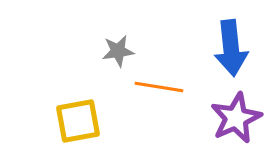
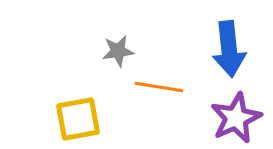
blue arrow: moved 2 px left, 1 px down
yellow square: moved 2 px up
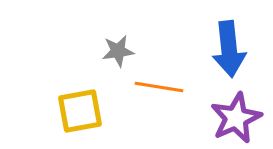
yellow square: moved 2 px right, 8 px up
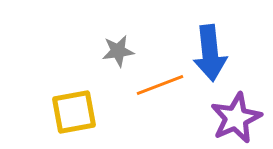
blue arrow: moved 19 px left, 4 px down
orange line: moved 1 px right, 2 px up; rotated 30 degrees counterclockwise
yellow square: moved 6 px left, 1 px down
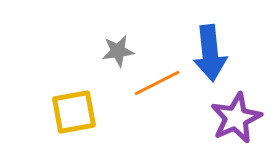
orange line: moved 3 px left, 2 px up; rotated 6 degrees counterclockwise
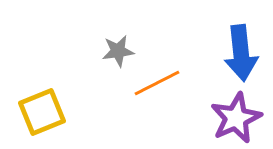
blue arrow: moved 31 px right
yellow square: moved 32 px left; rotated 12 degrees counterclockwise
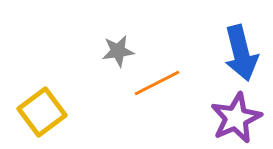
blue arrow: rotated 8 degrees counterclockwise
yellow square: rotated 15 degrees counterclockwise
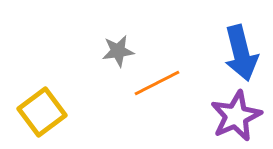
purple star: moved 2 px up
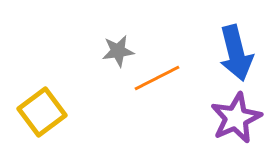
blue arrow: moved 5 px left
orange line: moved 5 px up
purple star: moved 2 px down
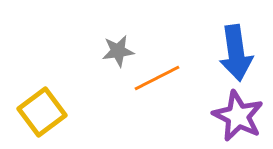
blue arrow: rotated 6 degrees clockwise
purple star: moved 2 px right, 2 px up; rotated 21 degrees counterclockwise
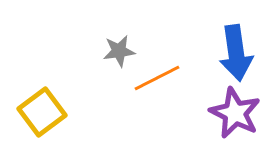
gray star: moved 1 px right
purple star: moved 3 px left, 3 px up
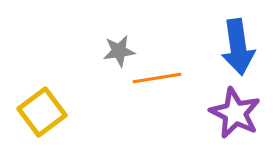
blue arrow: moved 2 px right, 6 px up
orange line: rotated 18 degrees clockwise
